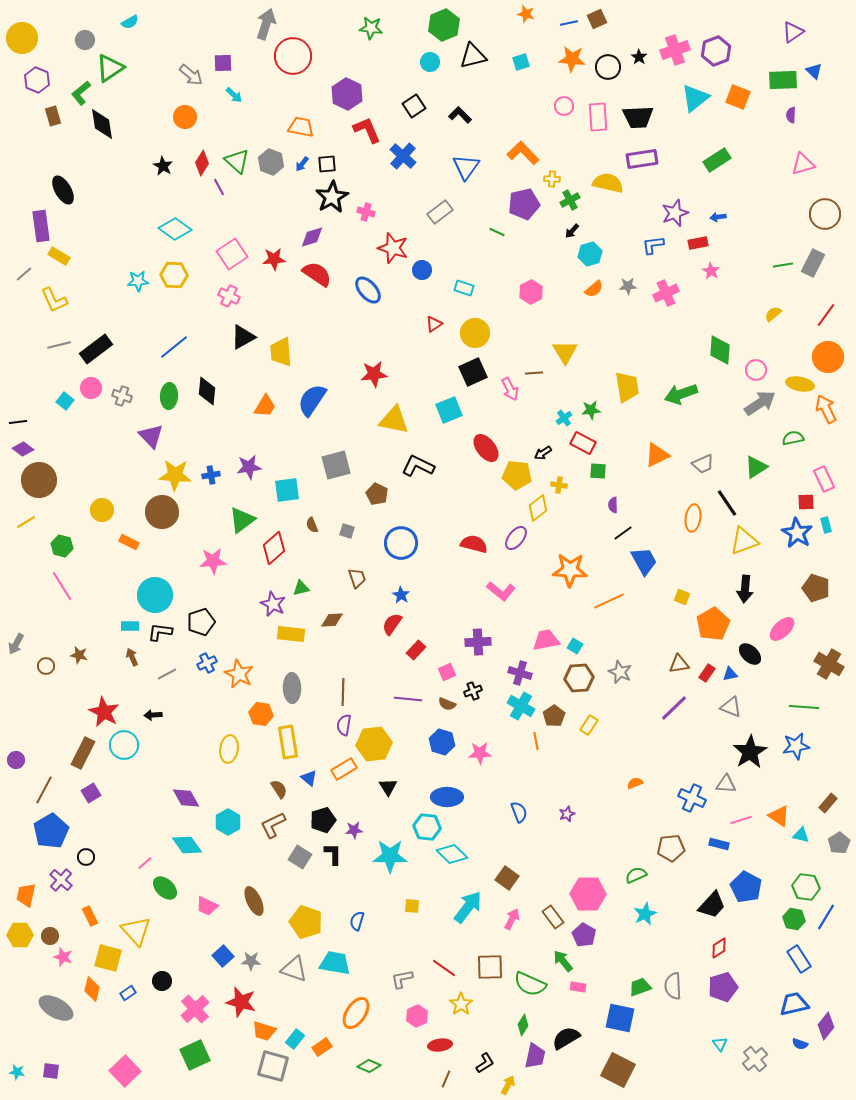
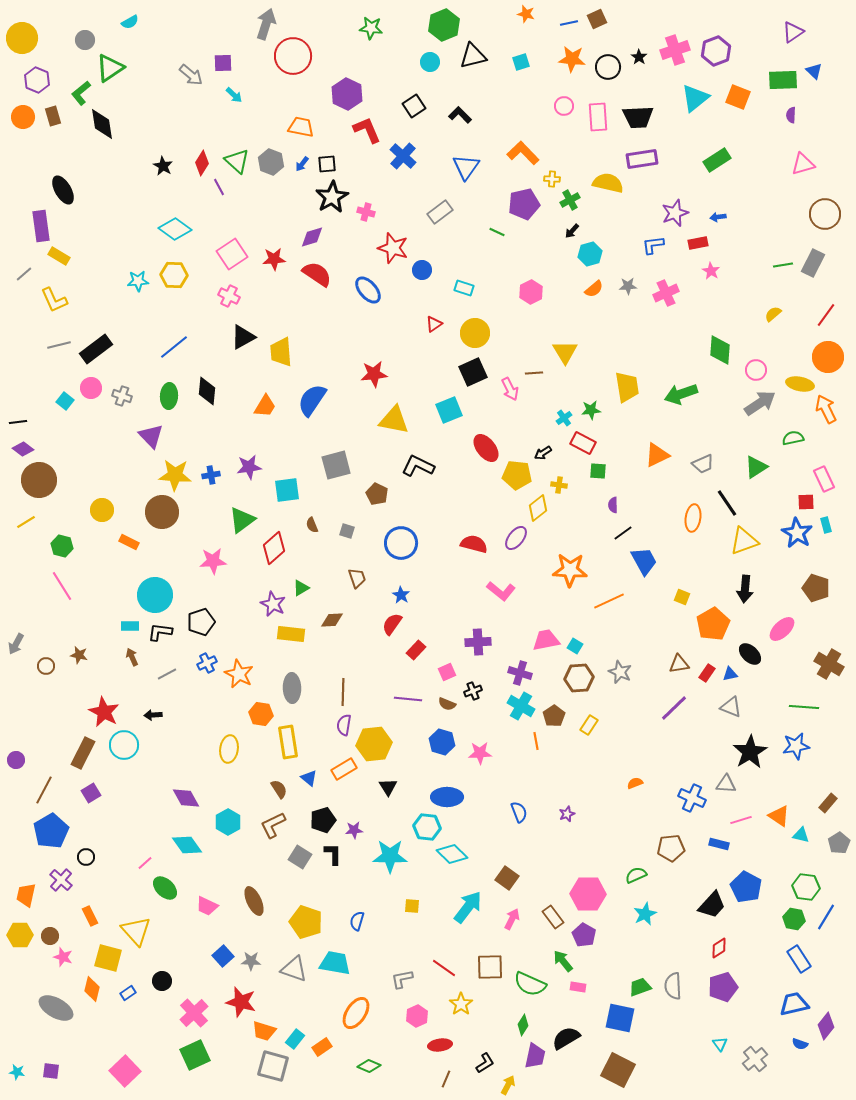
orange circle at (185, 117): moved 162 px left
green triangle at (301, 588): rotated 18 degrees counterclockwise
pink cross at (195, 1009): moved 1 px left, 4 px down
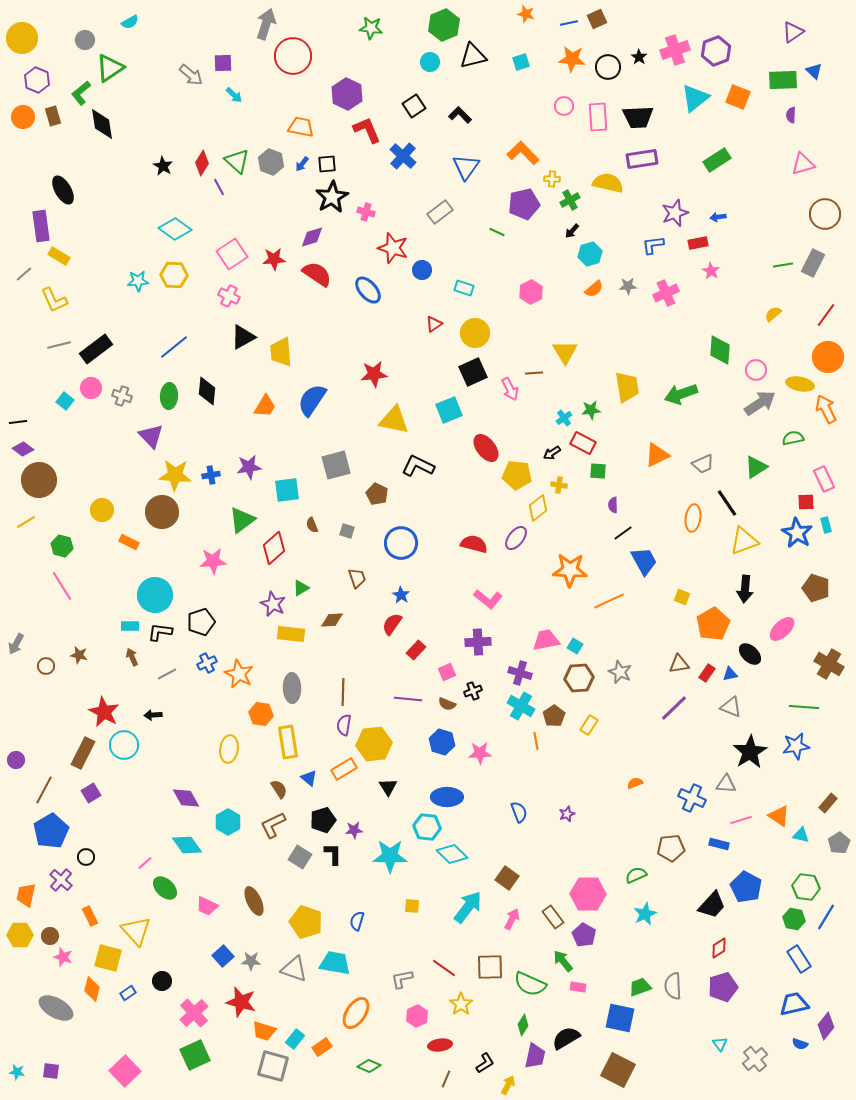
black arrow at (543, 453): moved 9 px right
pink L-shape at (501, 591): moved 13 px left, 8 px down
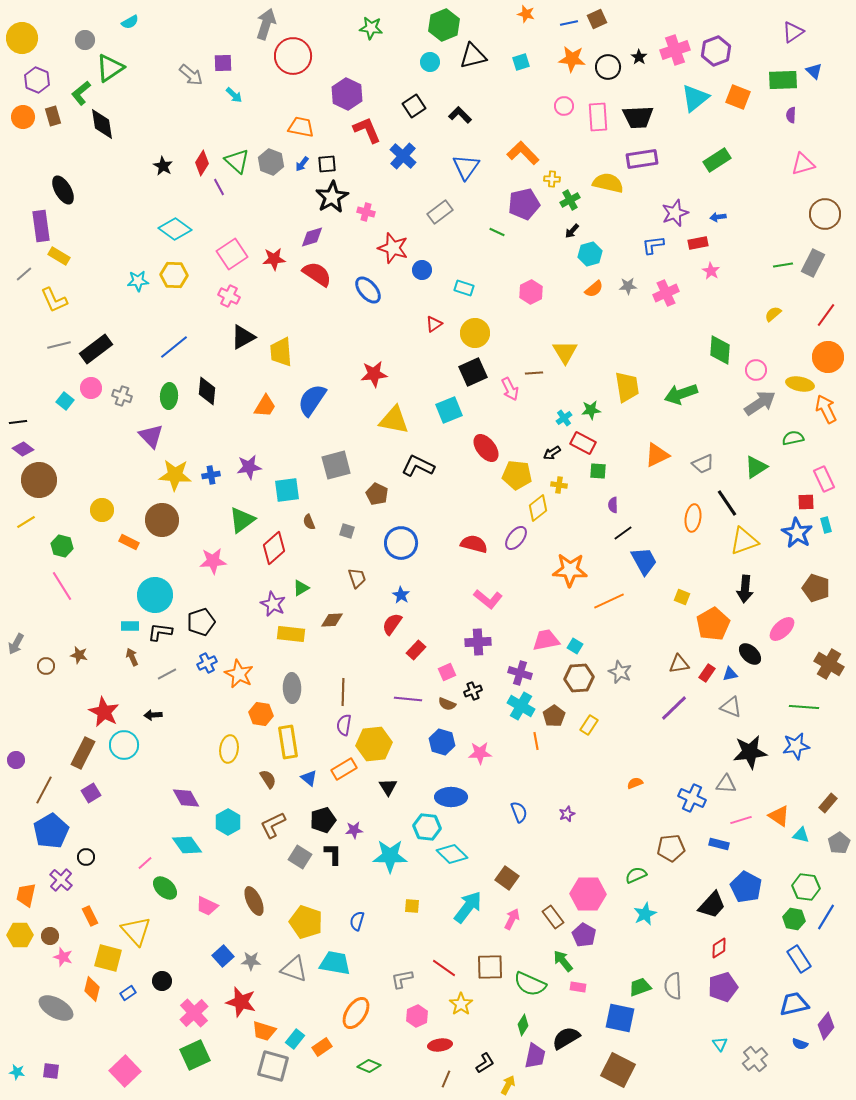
brown circle at (162, 512): moved 8 px down
brown semicircle at (312, 525): moved 3 px left, 3 px up
black star at (750, 752): rotated 24 degrees clockwise
brown semicircle at (279, 789): moved 11 px left, 10 px up
blue ellipse at (447, 797): moved 4 px right
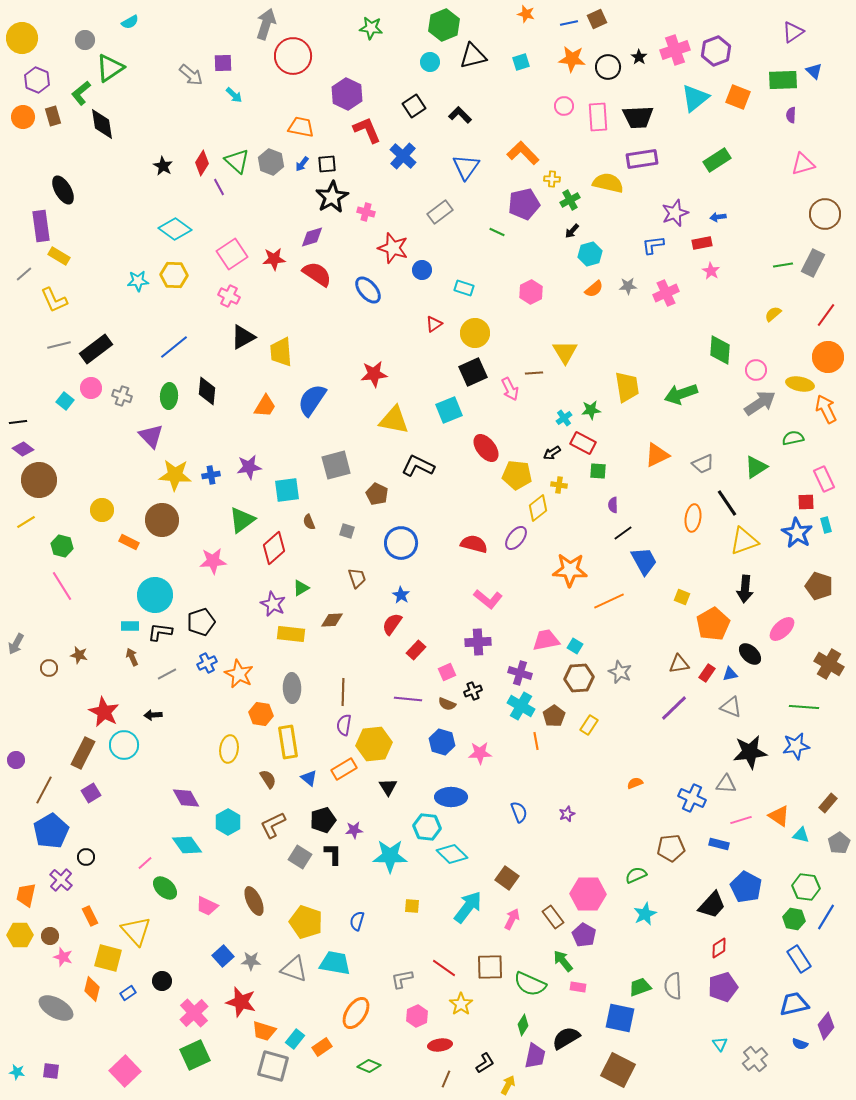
red rectangle at (698, 243): moved 4 px right
brown pentagon at (816, 588): moved 3 px right, 2 px up
brown circle at (46, 666): moved 3 px right, 2 px down
